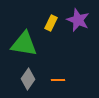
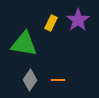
purple star: rotated 15 degrees clockwise
gray diamond: moved 2 px right, 1 px down
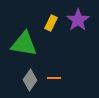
orange line: moved 4 px left, 2 px up
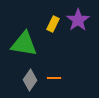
yellow rectangle: moved 2 px right, 1 px down
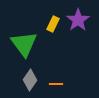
green triangle: rotated 44 degrees clockwise
orange line: moved 2 px right, 6 px down
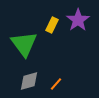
yellow rectangle: moved 1 px left, 1 px down
gray diamond: moved 1 px left, 1 px down; rotated 40 degrees clockwise
orange line: rotated 48 degrees counterclockwise
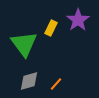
yellow rectangle: moved 1 px left, 3 px down
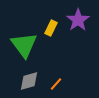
green triangle: moved 1 px down
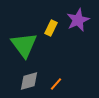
purple star: rotated 10 degrees clockwise
